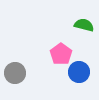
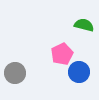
pink pentagon: moved 1 px right; rotated 10 degrees clockwise
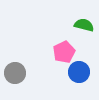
pink pentagon: moved 2 px right, 2 px up
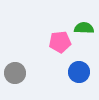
green semicircle: moved 3 px down; rotated 12 degrees counterclockwise
pink pentagon: moved 4 px left, 10 px up; rotated 20 degrees clockwise
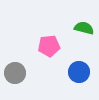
green semicircle: rotated 12 degrees clockwise
pink pentagon: moved 11 px left, 4 px down
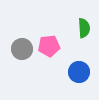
green semicircle: rotated 72 degrees clockwise
gray circle: moved 7 px right, 24 px up
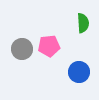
green semicircle: moved 1 px left, 5 px up
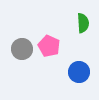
pink pentagon: rotated 30 degrees clockwise
